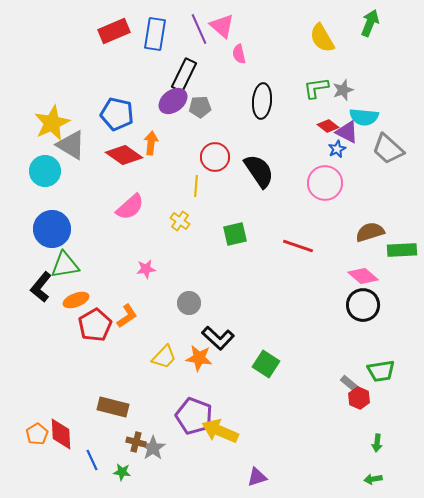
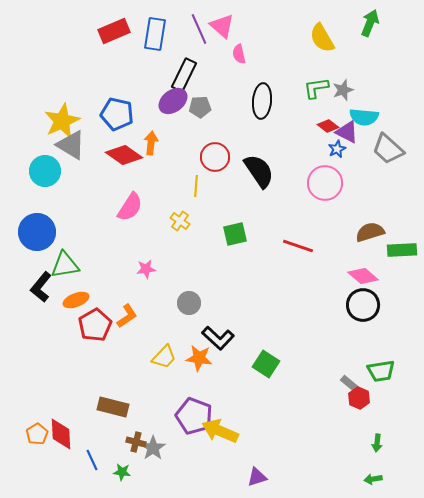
yellow star at (52, 123): moved 10 px right, 2 px up
pink semicircle at (130, 207): rotated 16 degrees counterclockwise
blue circle at (52, 229): moved 15 px left, 3 px down
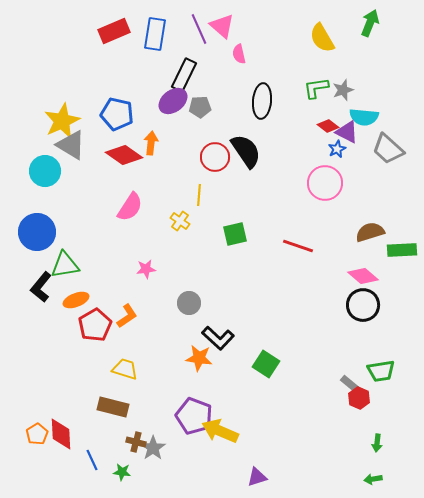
black semicircle at (259, 171): moved 13 px left, 20 px up
yellow line at (196, 186): moved 3 px right, 9 px down
yellow trapezoid at (164, 357): moved 39 px left, 12 px down; rotated 116 degrees counterclockwise
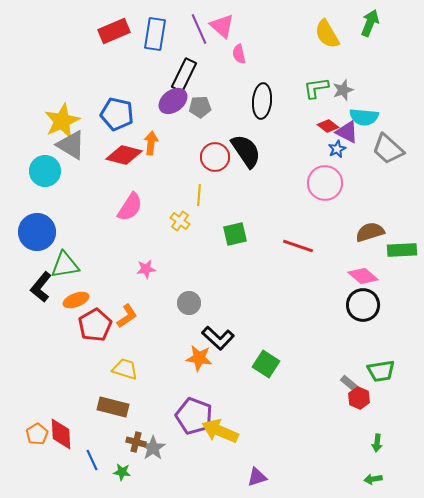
yellow semicircle at (322, 38): moved 5 px right, 4 px up
red diamond at (124, 155): rotated 21 degrees counterclockwise
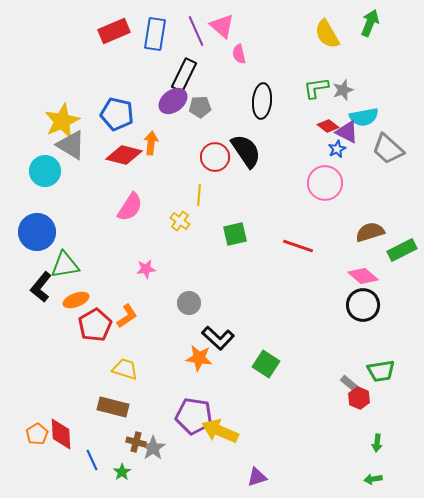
purple line at (199, 29): moved 3 px left, 2 px down
cyan semicircle at (364, 117): rotated 16 degrees counterclockwise
green rectangle at (402, 250): rotated 24 degrees counterclockwise
purple pentagon at (194, 416): rotated 12 degrees counterclockwise
green star at (122, 472): rotated 30 degrees clockwise
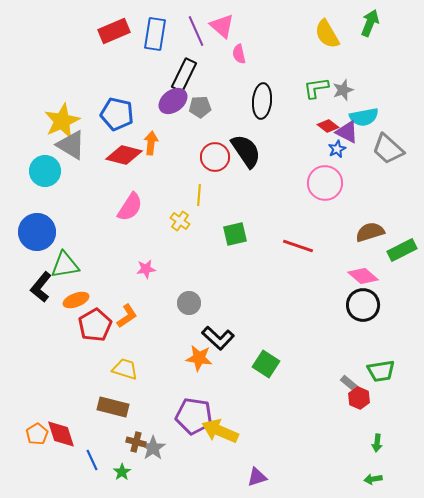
red diamond at (61, 434): rotated 16 degrees counterclockwise
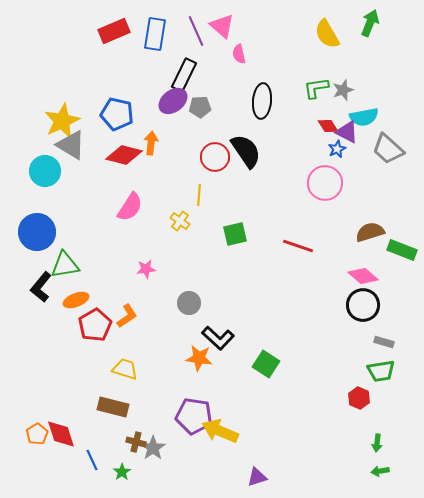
red diamond at (328, 126): rotated 20 degrees clockwise
green rectangle at (402, 250): rotated 48 degrees clockwise
gray rectangle at (350, 384): moved 34 px right, 42 px up; rotated 24 degrees counterclockwise
green arrow at (373, 479): moved 7 px right, 8 px up
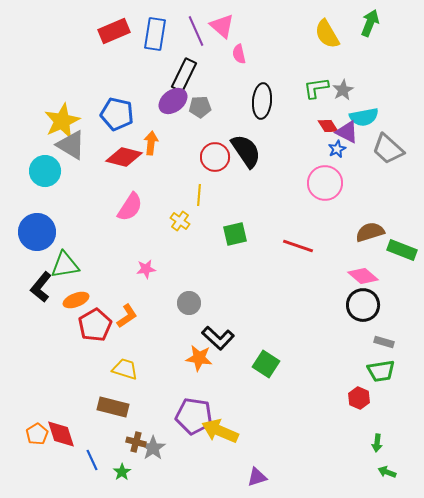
gray star at (343, 90): rotated 10 degrees counterclockwise
red diamond at (124, 155): moved 2 px down
green arrow at (380, 471): moved 7 px right, 1 px down; rotated 30 degrees clockwise
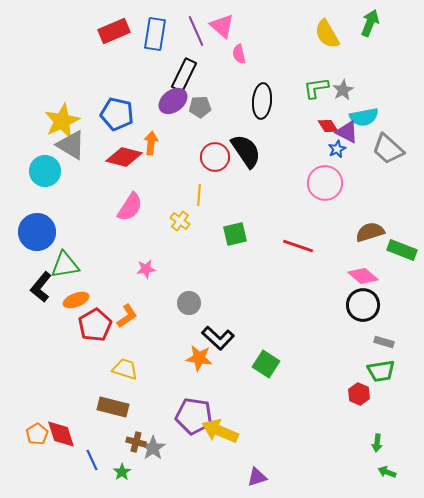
red hexagon at (359, 398): moved 4 px up
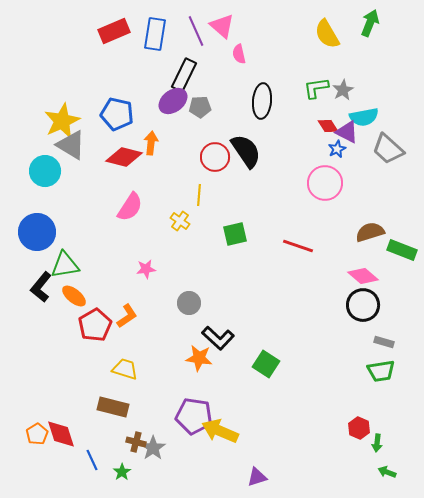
orange ellipse at (76, 300): moved 2 px left, 4 px up; rotated 60 degrees clockwise
red hexagon at (359, 394): moved 34 px down
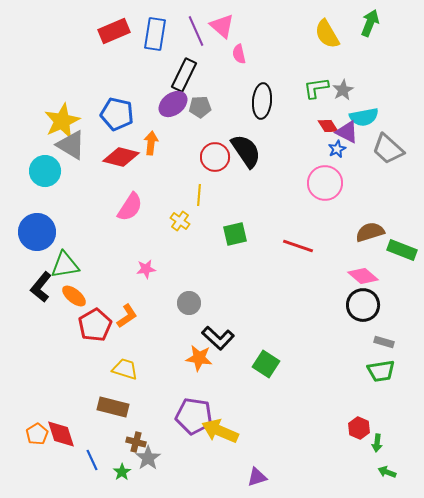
purple ellipse at (173, 101): moved 3 px down
red diamond at (124, 157): moved 3 px left
gray star at (153, 448): moved 5 px left, 10 px down
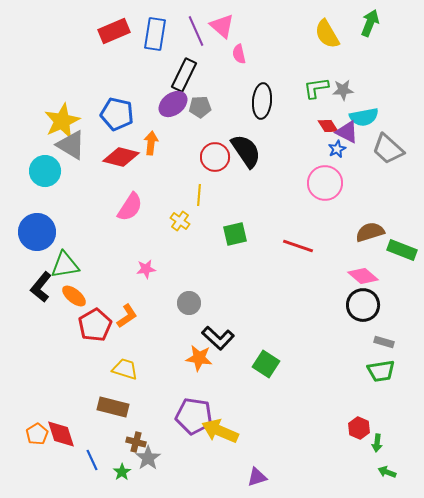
gray star at (343, 90): rotated 25 degrees clockwise
